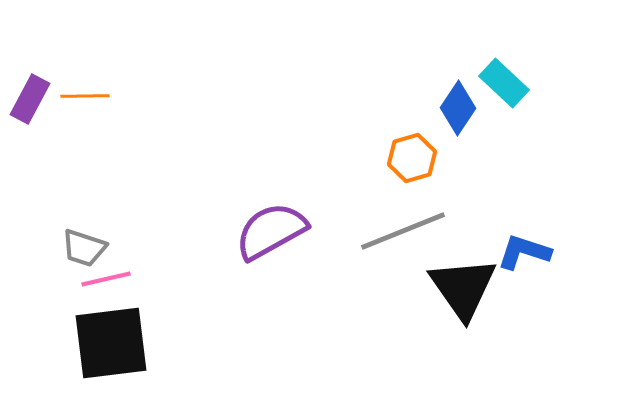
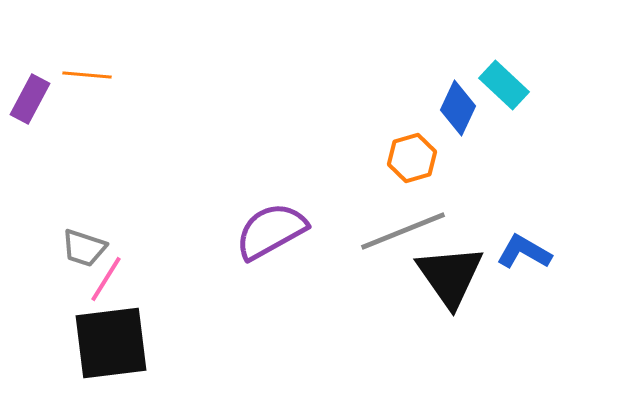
cyan rectangle: moved 2 px down
orange line: moved 2 px right, 21 px up; rotated 6 degrees clockwise
blue diamond: rotated 8 degrees counterclockwise
blue L-shape: rotated 12 degrees clockwise
pink line: rotated 45 degrees counterclockwise
black triangle: moved 13 px left, 12 px up
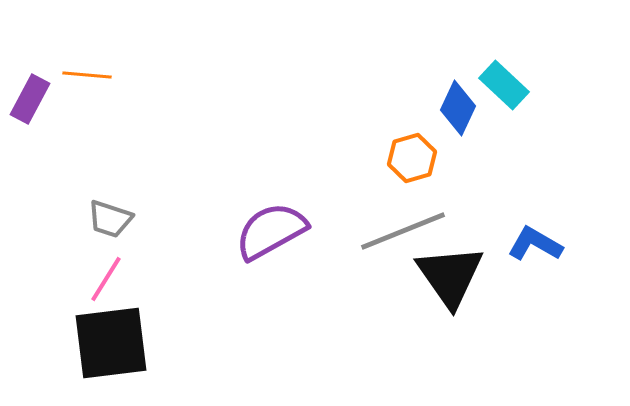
gray trapezoid: moved 26 px right, 29 px up
blue L-shape: moved 11 px right, 8 px up
